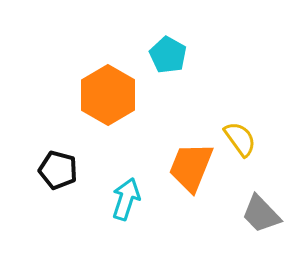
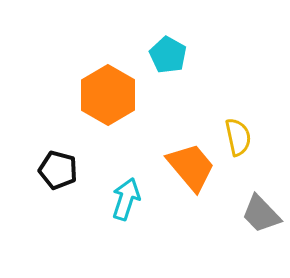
yellow semicircle: moved 2 px left, 2 px up; rotated 24 degrees clockwise
orange trapezoid: rotated 118 degrees clockwise
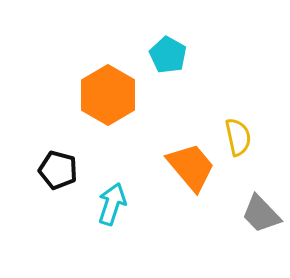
cyan arrow: moved 14 px left, 5 px down
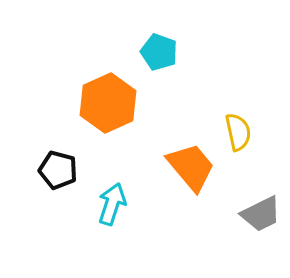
cyan pentagon: moved 9 px left, 3 px up; rotated 9 degrees counterclockwise
orange hexagon: moved 8 px down; rotated 6 degrees clockwise
yellow semicircle: moved 5 px up
gray trapezoid: rotated 72 degrees counterclockwise
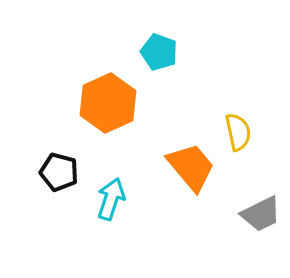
black pentagon: moved 1 px right, 2 px down
cyan arrow: moved 1 px left, 5 px up
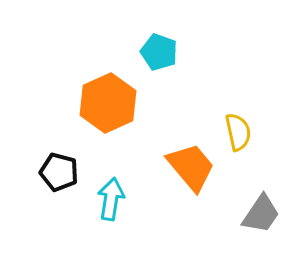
cyan arrow: rotated 9 degrees counterclockwise
gray trapezoid: rotated 30 degrees counterclockwise
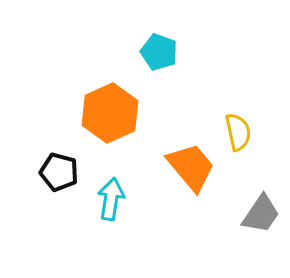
orange hexagon: moved 2 px right, 10 px down
